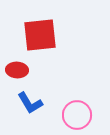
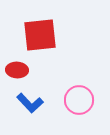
blue L-shape: rotated 12 degrees counterclockwise
pink circle: moved 2 px right, 15 px up
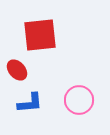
red ellipse: rotated 45 degrees clockwise
blue L-shape: rotated 52 degrees counterclockwise
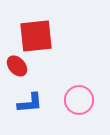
red square: moved 4 px left, 1 px down
red ellipse: moved 4 px up
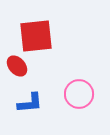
pink circle: moved 6 px up
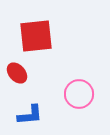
red ellipse: moved 7 px down
blue L-shape: moved 12 px down
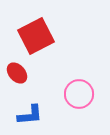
red square: rotated 21 degrees counterclockwise
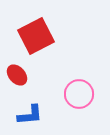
red ellipse: moved 2 px down
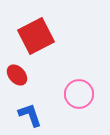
blue L-shape: rotated 104 degrees counterclockwise
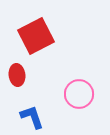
red ellipse: rotated 35 degrees clockwise
blue L-shape: moved 2 px right, 2 px down
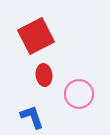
red ellipse: moved 27 px right
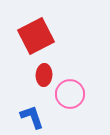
red ellipse: rotated 10 degrees clockwise
pink circle: moved 9 px left
